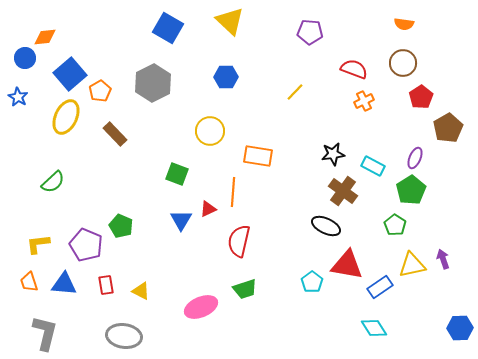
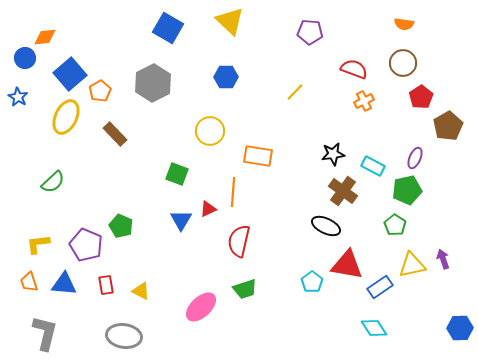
brown pentagon at (448, 128): moved 2 px up
green pentagon at (411, 190): moved 4 px left; rotated 20 degrees clockwise
pink ellipse at (201, 307): rotated 20 degrees counterclockwise
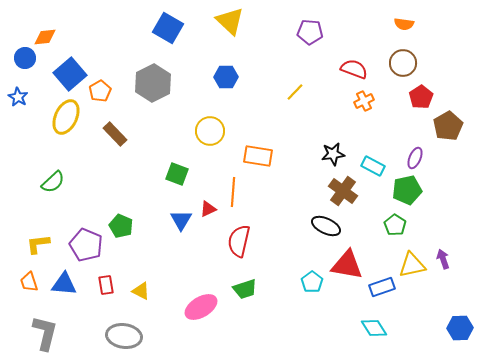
blue rectangle at (380, 287): moved 2 px right; rotated 15 degrees clockwise
pink ellipse at (201, 307): rotated 12 degrees clockwise
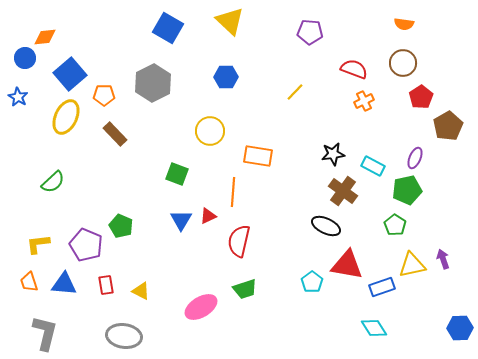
orange pentagon at (100, 91): moved 4 px right, 4 px down; rotated 30 degrees clockwise
red triangle at (208, 209): moved 7 px down
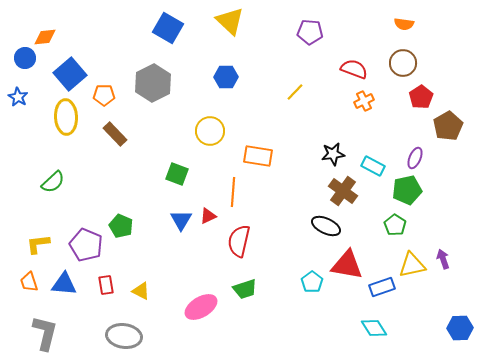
yellow ellipse at (66, 117): rotated 28 degrees counterclockwise
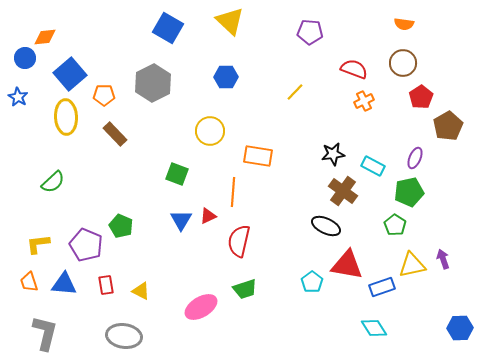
green pentagon at (407, 190): moved 2 px right, 2 px down
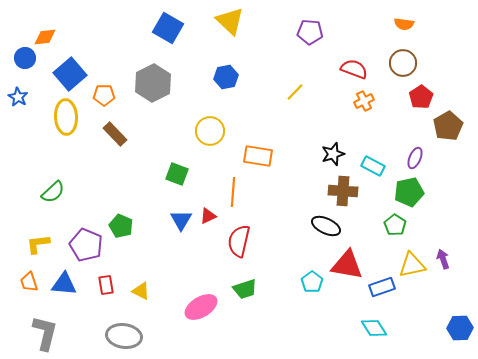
blue hexagon at (226, 77): rotated 10 degrees counterclockwise
black star at (333, 154): rotated 10 degrees counterclockwise
green semicircle at (53, 182): moved 10 px down
brown cross at (343, 191): rotated 32 degrees counterclockwise
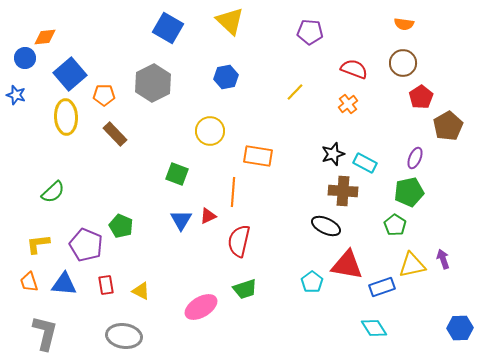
blue star at (18, 97): moved 2 px left, 2 px up; rotated 12 degrees counterclockwise
orange cross at (364, 101): moved 16 px left, 3 px down; rotated 12 degrees counterclockwise
cyan rectangle at (373, 166): moved 8 px left, 3 px up
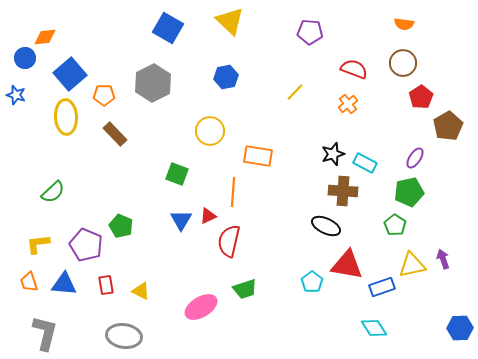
purple ellipse at (415, 158): rotated 10 degrees clockwise
red semicircle at (239, 241): moved 10 px left
